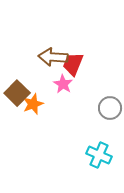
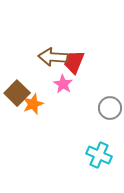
red trapezoid: moved 1 px right, 2 px up
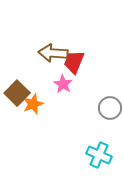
brown arrow: moved 4 px up
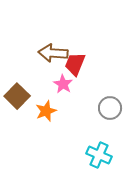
red trapezoid: moved 1 px right, 2 px down
brown square: moved 3 px down
orange star: moved 13 px right, 7 px down
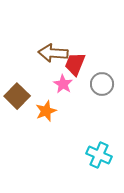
gray circle: moved 8 px left, 24 px up
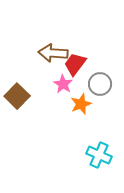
red trapezoid: rotated 15 degrees clockwise
gray circle: moved 2 px left
orange star: moved 35 px right, 7 px up
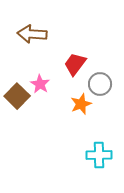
brown arrow: moved 21 px left, 19 px up
pink star: moved 23 px left
cyan cross: rotated 25 degrees counterclockwise
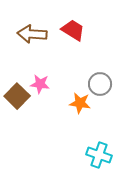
red trapezoid: moved 2 px left, 34 px up; rotated 85 degrees clockwise
pink star: rotated 24 degrees counterclockwise
orange star: moved 1 px left, 1 px up; rotated 30 degrees clockwise
cyan cross: rotated 20 degrees clockwise
